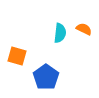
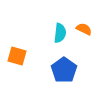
blue pentagon: moved 18 px right, 7 px up
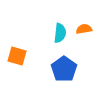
orange semicircle: rotated 35 degrees counterclockwise
blue pentagon: moved 1 px up
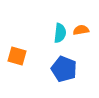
orange semicircle: moved 3 px left, 1 px down
blue pentagon: rotated 15 degrees counterclockwise
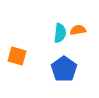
orange semicircle: moved 3 px left
blue pentagon: rotated 15 degrees clockwise
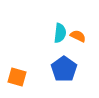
orange semicircle: moved 6 px down; rotated 35 degrees clockwise
orange square: moved 21 px down
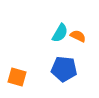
cyan semicircle: rotated 24 degrees clockwise
blue pentagon: rotated 30 degrees counterclockwise
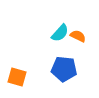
cyan semicircle: rotated 12 degrees clockwise
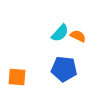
orange square: rotated 12 degrees counterclockwise
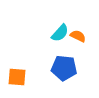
blue pentagon: moved 1 px up
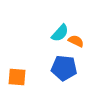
orange semicircle: moved 2 px left, 5 px down
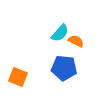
orange square: moved 1 px right; rotated 18 degrees clockwise
